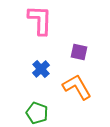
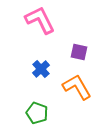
pink L-shape: rotated 28 degrees counterclockwise
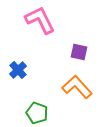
blue cross: moved 23 px left, 1 px down
orange L-shape: rotated 12 degrees counterclockwise
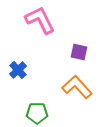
green pentagon: rotated 20 degrees counterclockwise
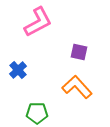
pink L-shape: moved 2 px left, 2 px down; rotated 88 degrees clockwise
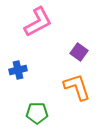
purple square: rotated 24 degrees clockwise
blue cross: rotated 30 degrees clockwise
orange L-shape: rotated 24 degrees clockwise
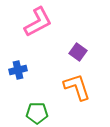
purple square: moved 1 px left
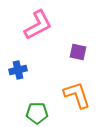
pink L-shape: moved 3 px down
purple square: rotated 24 degrees counterclockwise
orange L-shape: moved 8 px down
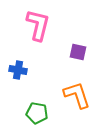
pink L-shape: rotated 48 degrees counterclockwise
blue cross: rotated 24 degrees clockwise
green pentagon: rotated 10 degrees clockwise
